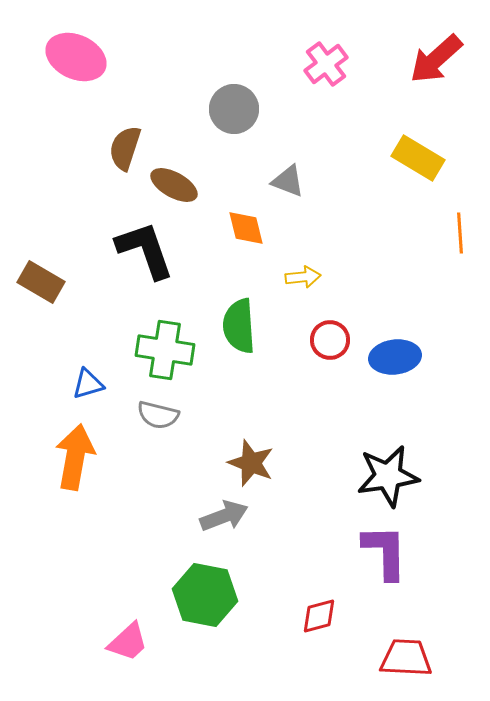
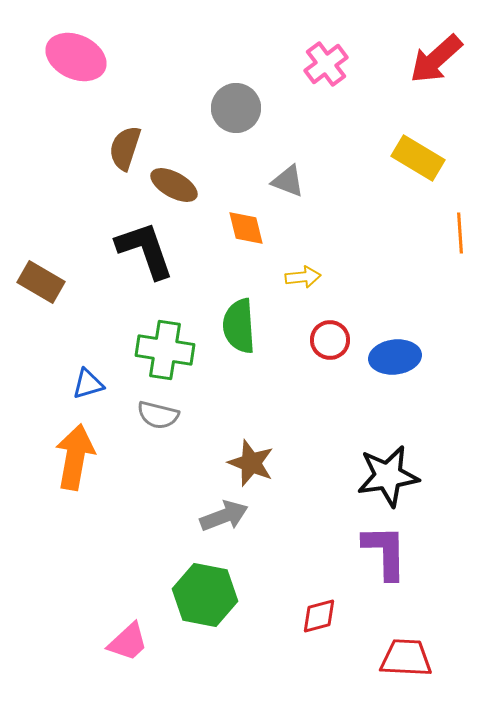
gray circle: moved 2 px right, 1 px up
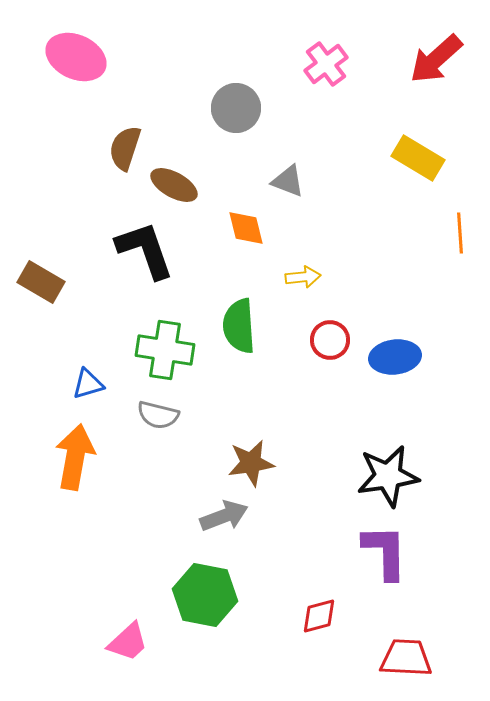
brown star: rotated 30 degrees counterclockwise
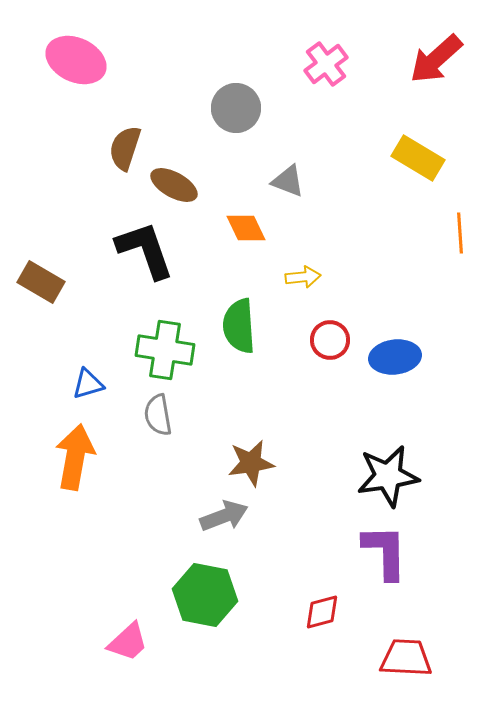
pink ellipse: moved 3 px down
orange diamond: rotated 12 degrees counterclockwise
gray semicircle: rotated 66 degrees clockwise
red diamond: moved 3 px right, 4 px up
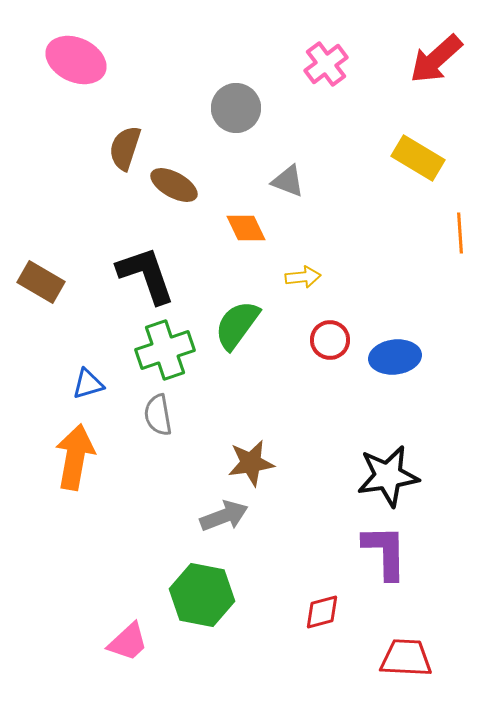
black L-shape: moved 1 px right, 25 px down
green semicircle: moved 2 px left, 1 px up; rotated 40 degrees clockwise
green cross: rotated 28 degrees counterclockwise
green hexagon: moved 3 px left
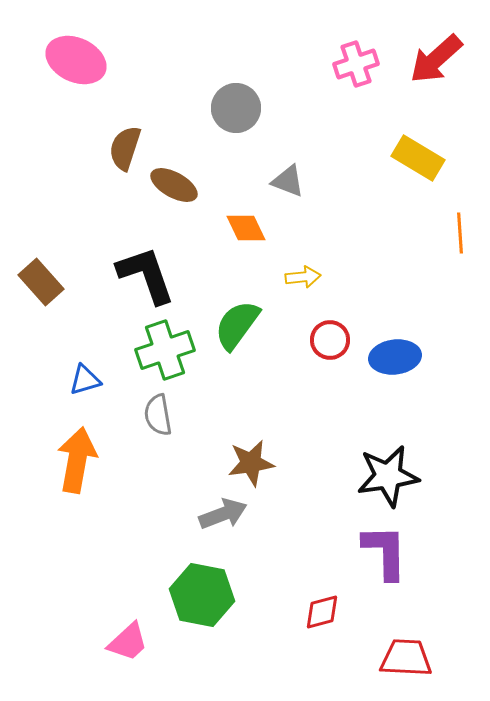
pink cross: moved 30 px right; rotated 18 degrees clockwise
brown rectangle: rotated 18 degrees clockwise
blue triangle: moved 3 px left, 4 px up
orange arrow: moved 2 px right, 3 px down
gray arrow: moved 1 px left, 2 px up
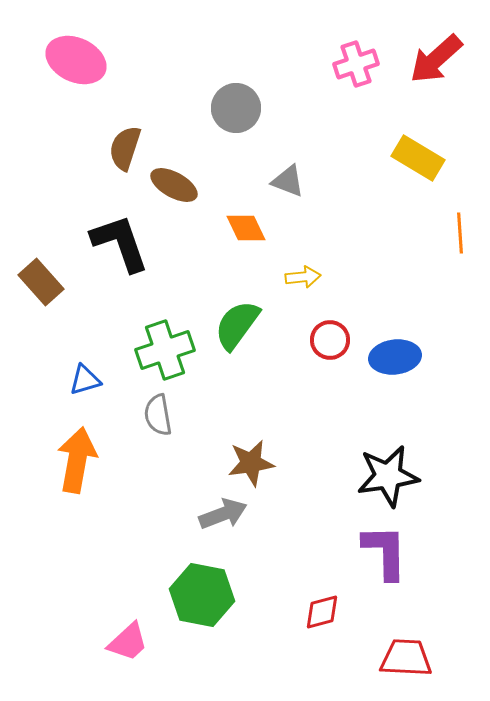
black L-shape: moved 26 px left, 32 px up
